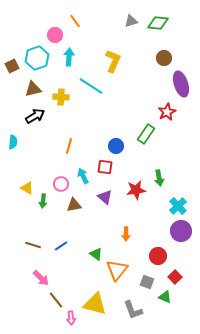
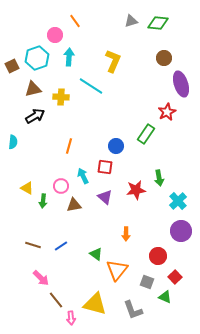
pink circle at (61, 184): moved 2 px down
cyan cross at (178, 206): moved 5 px up
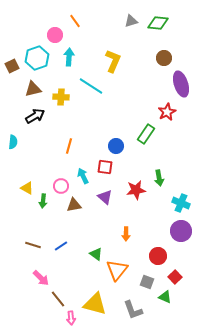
cyan cross at (178, 201): moved 3 px right, 2 px down; rotated 24 degrees counterclockwise
brown line at (56, 300): moved 2 px right, 1 px up
